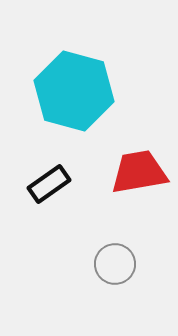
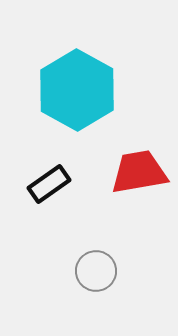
cyan hexagon: moved 3 px right, 1 px up; rotated 14 degrees clockwise
gray circle: moved 19 px left, 7 px down
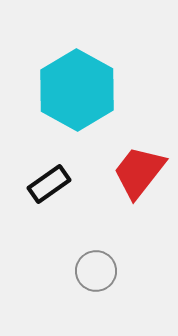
red trapezoid: rotated 42 degrees counterclockwise
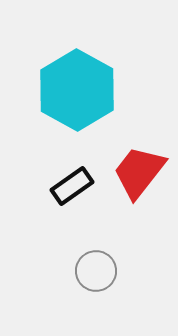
black rectangle: moved 23 px right, 2 px down
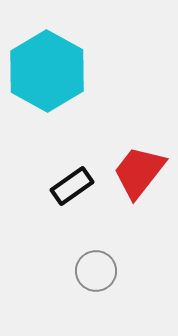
cyan hexagon: moved 30 px left, 19 px up
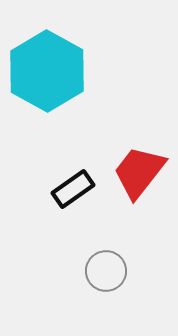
black rectangle: moved 1 px right, 3 px down
gray circle: moved 10 px right
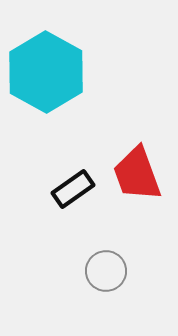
cyan hexagon: moved 1 px left, 1 px down
red trapezoid: moved 2 px left, 2 px down; rotated 58 degrees counterclockwise
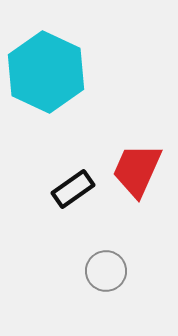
cyan hexagon: rotated 4 degrees counterclockwise
red trapezoid: moved 4 px up; rotated 44 degrees clockwise
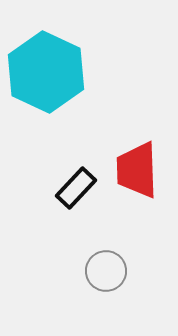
red trapezoid: rotated 26 degrees counterclockwise
black rectangle: moved 3 px right, 1 px up; rotated 12 degrees counterclockwise
